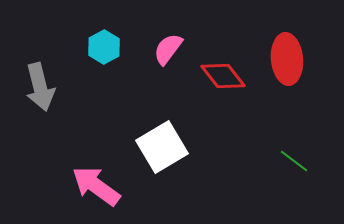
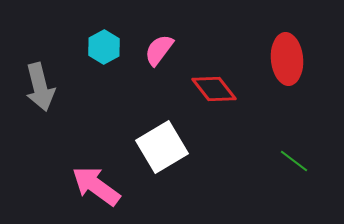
pink semicircle: moved 9 px left, 1 px down
red diamond: moved 9 px left, 13 px down
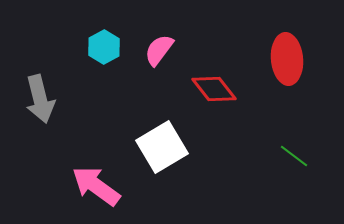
gray arrow: moved 12 px down
green line: moved 5 px up
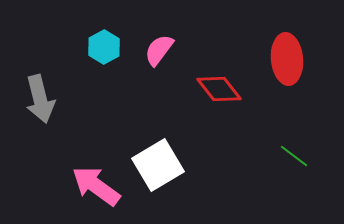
red diamond: moved 5 px right
white square: moved 4 px left, 18 px down
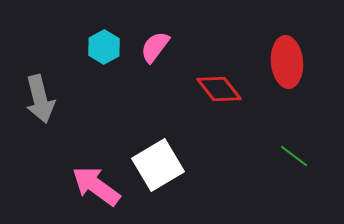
pink semicircle: moved 4 px left, 3 px up
red ellipse: moved 3 px down
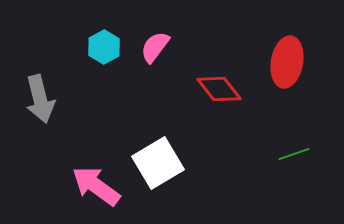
red ellipse: rotated 15 degrees clockwise
green line: moved 2 px up; rotated 56 degrees counterclockwise
white square: moved 2 px up
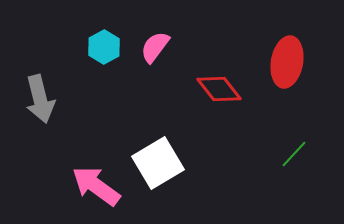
green line: rotated 28 degrees counterclockwise
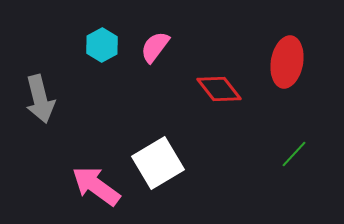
cyan hexagon: moved 2 px left, 2 px up
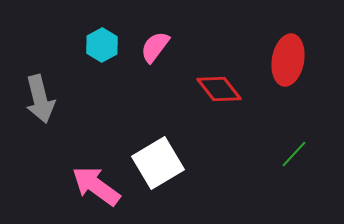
red ellipse: moved 1 px right, 2 px up
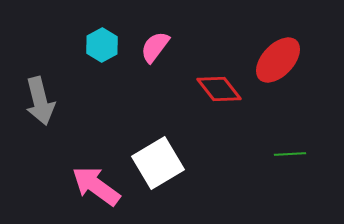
red ellipse: moved 10 px left; rotated 33 degrees clockwise
gray arrow: moved 2 px down
green line: moved 4 px left; rotated 44 degrees clockwise
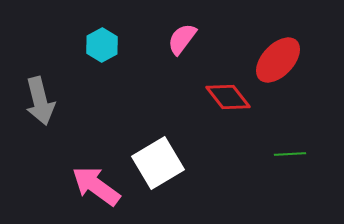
pink semicircle: moved 27 px right, 8 px up
red diamond: moved 9 px right, 8 px down
